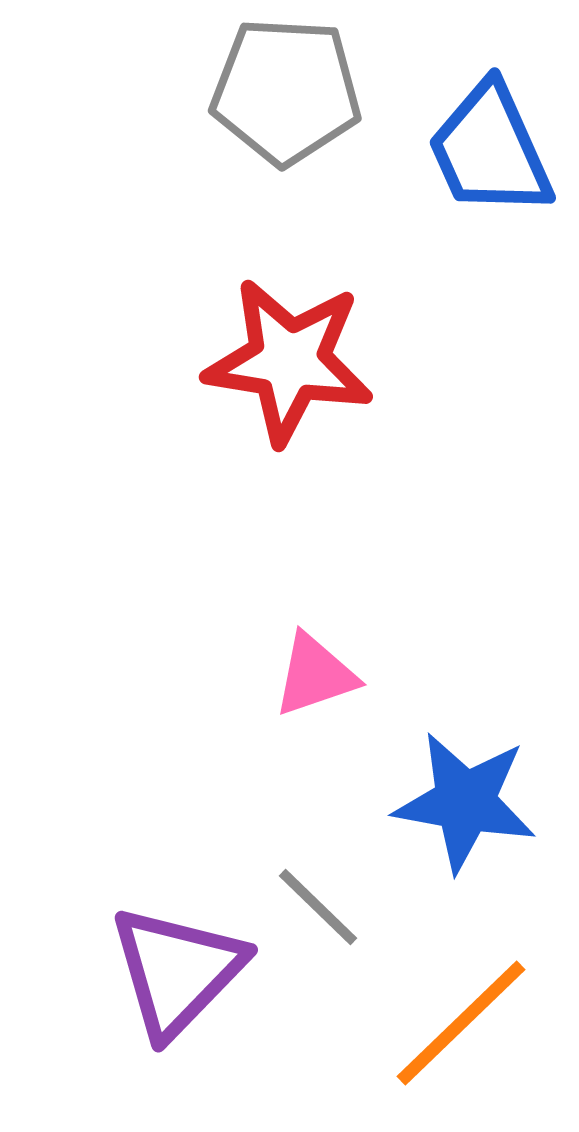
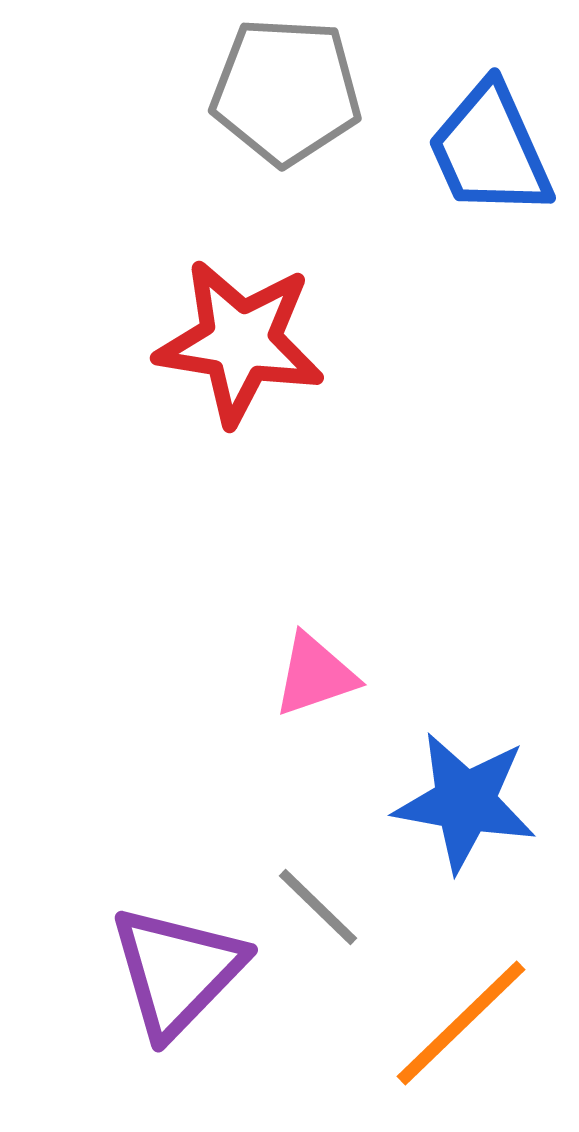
red star: moved 49 px left, 19 px up
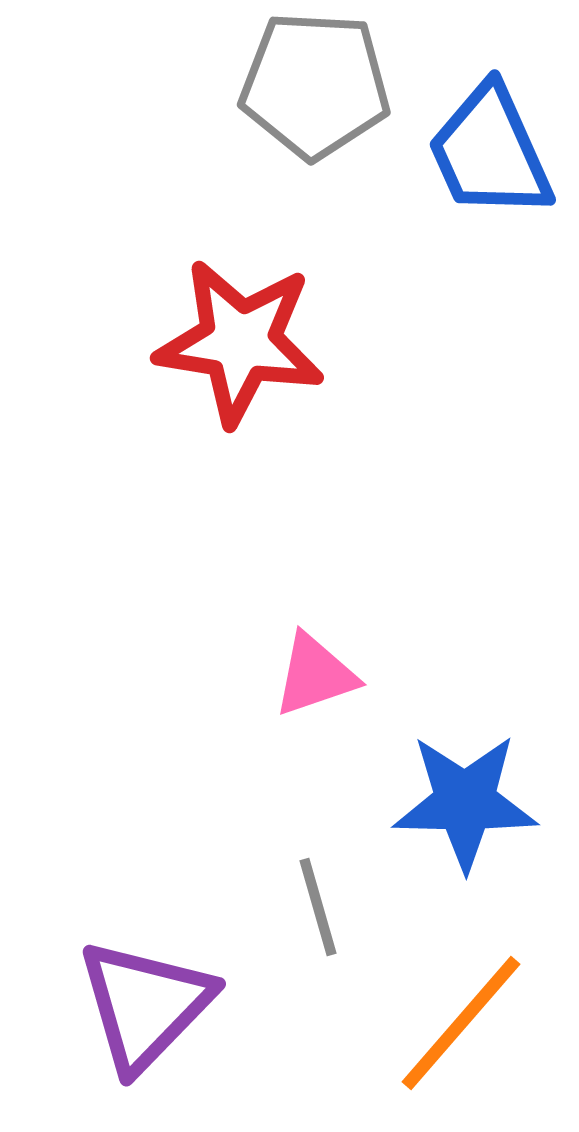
gray pentagon: moved 29 px right, 6 px up
blue trapezoid: moved 2 px down
blue star: rotated 9 degrees counterclockwise
gray line: rotated 30 degrees clockwise
purple triangle: moved 32 px left, 34 px down
orange line: rotated 5 degrees counterclockwise
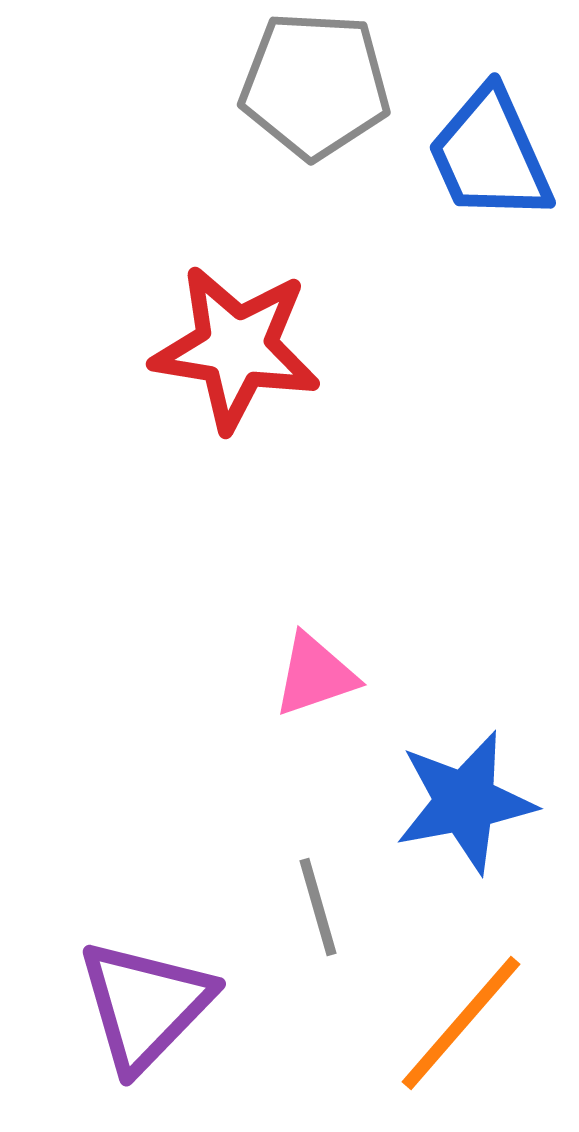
blue trapezoid: moved 3 px down
red star: moved 4 px left, 6 px down
blue star: rotated 12 degrees counterclockwise
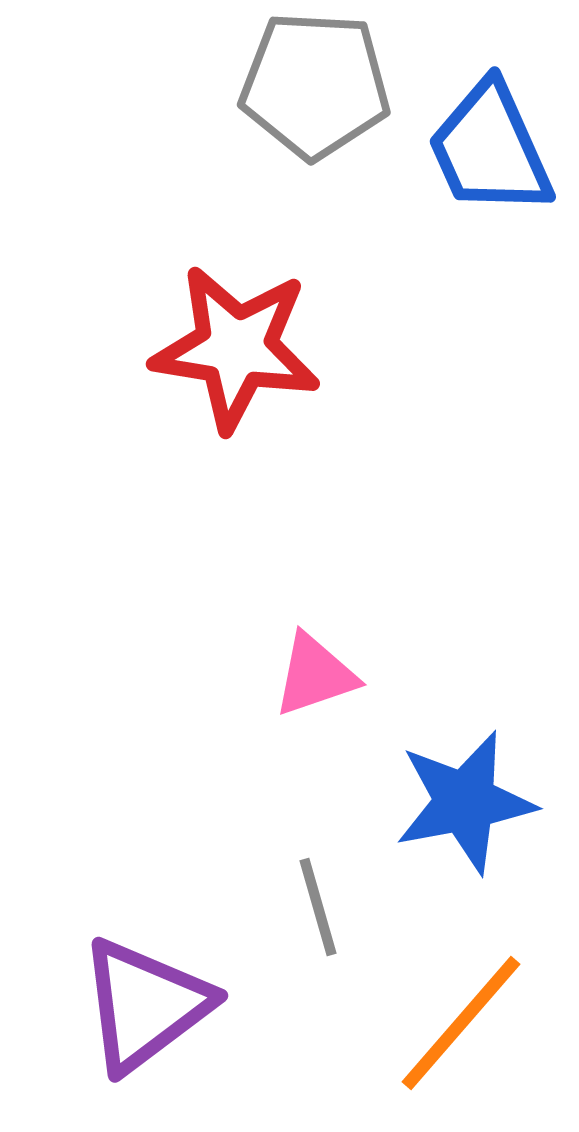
blue trapezoid: moved 6 px up
purple triangle: rotated 9 degrees clockwise
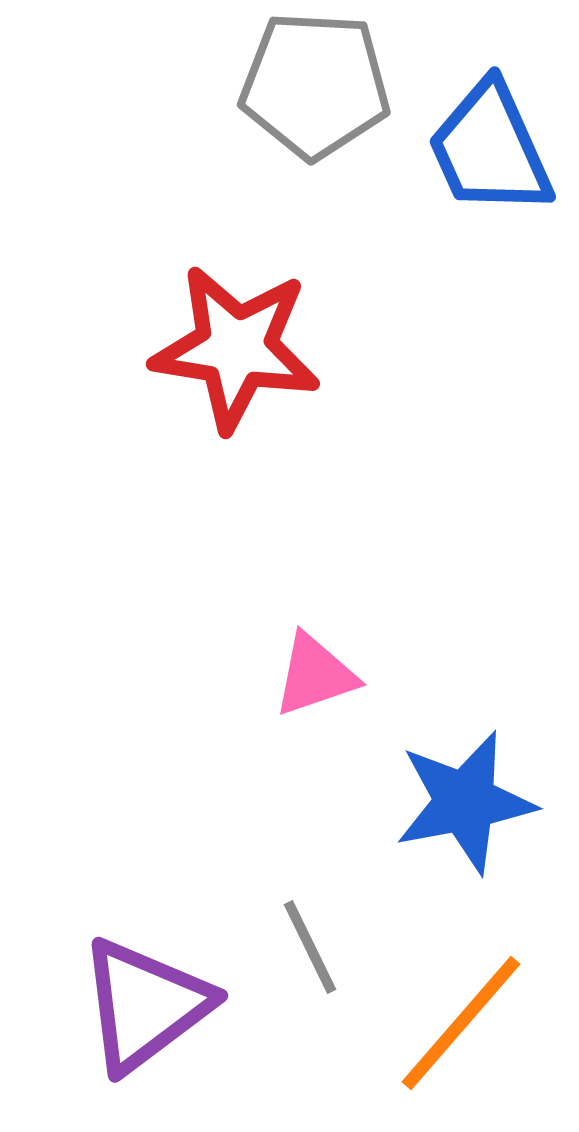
gray line: moved 8 px left, 40 px down; rotated 10 degrees counterclockwise
